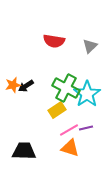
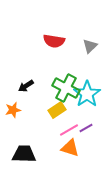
orange star: moved 25 px down
purple line: rotated 16 degrees counterclockwise
black trapezoid: moved 3 px down
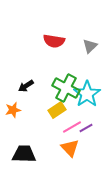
pink line: moved 3 px right, 3 px up
orange triangle: rotated 30 degrees clockwise
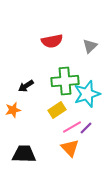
red semicircle: moved 2 px left; rotated 20 degrees counterclockwise
green cross: moved 1 px left, 7 px up; rotated 32 degrees counterclockwise
cyan star: rotated 16 degrees clockwise
purple line: rotated 16 degrees counterclockwise
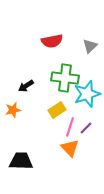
green cross: moved 3 px up; rotated 12 degrees clockwise
pink line: moved 2 px left; rotated 42 degrees counterclockwise
black trapezoid: moved 3 px left, 7 px down
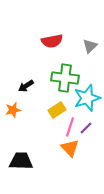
cyan star: moved 4 px down
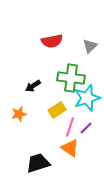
green cross: moved 6 px right
black arrow: moved 7 px right
orange star: moved 6 px right, 4 px down
orange triangle: rotated 12 degrees counterclockwise
black trapezoid: moved 17 px right, 2 px down; rotated 20 degrees counterclockwise
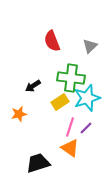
red semicircle: rotated 80 degrees clockwise
yellow rectangle: moved 3 px right, 8 px up
